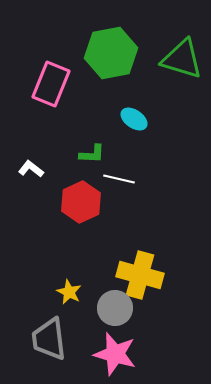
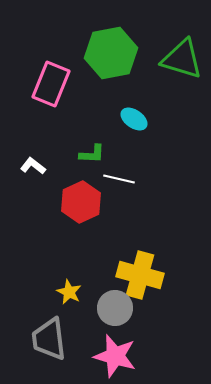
white L-shape: moved 2 px right, 3 px up
pink star: moved 2 px down
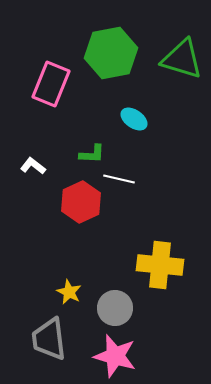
yellow cross: moved 20 px right, 10 px up; rotated 9 degrees counterclockwise
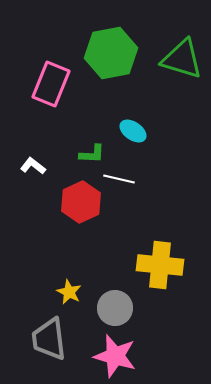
cyan ellipse: moved 1 px left, 12 px down
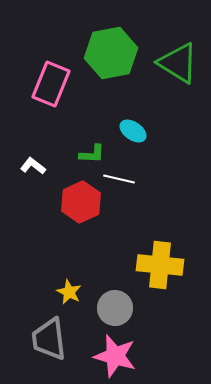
green triangle: moved 4 px left, 4 px down; rotated 15 degrees clockwise
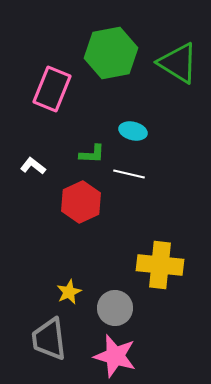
pink rectangle: moved 1 px right, 5 px down
cyan ellipse: rotated 20 degrees counterclockwise
white line: moved 10 px right, 5 px up
yellow star: rotated 20 degrees clockwise
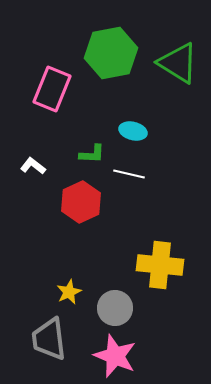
pink star: rotated 6 degrees clockwise
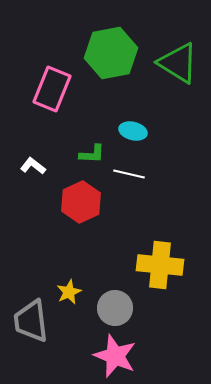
gray trapezoid: moved 18 px left, 18 px up
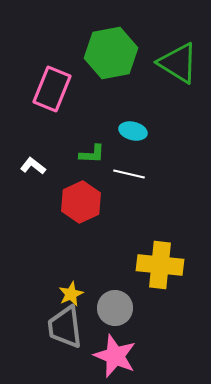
yellow star: moved 2 px right, 2 px down
gray trapezoid: moved 34 px right, 6 px down
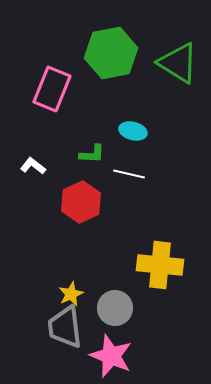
pink star: moved 4 px left
